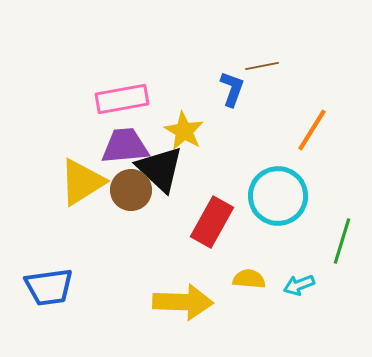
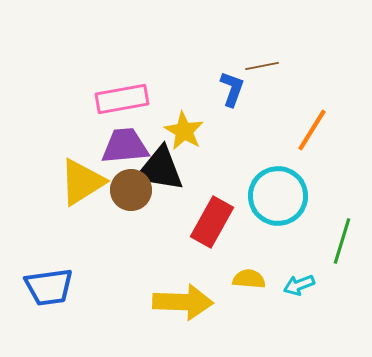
black triangle: rotated 34 degrees counterclockwise
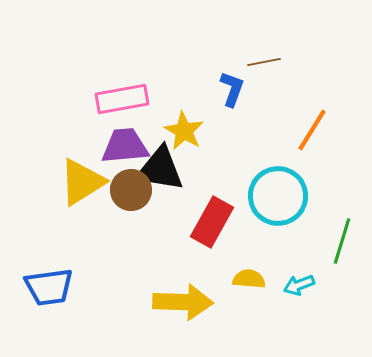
brown line: moved 2 px right, 4 px up
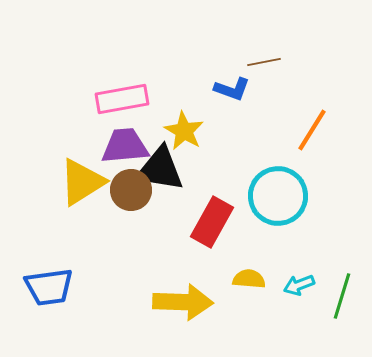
blue L-shape: rotated 90 degrees clockwise
green line: moved 55 px down
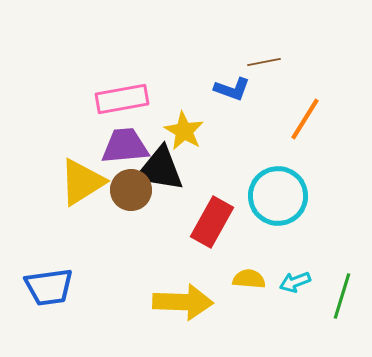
orange line: moved 7 px left, 11 px up
cyan arrow: moved 4 px left, 3 px up
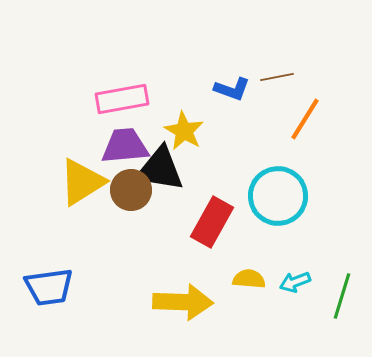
brown line: moved 13 px right, 15 px down
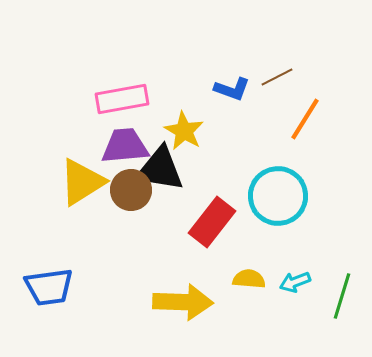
brown line: rotated 16 degrees counterclockwise
red rectangle: rotated 9 degrees clockwise
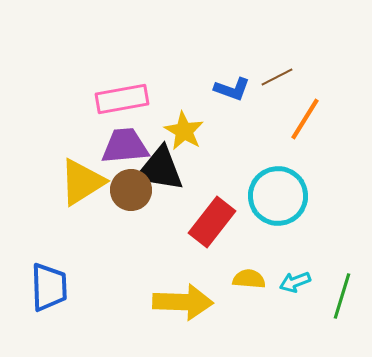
blue trapezoid: rotated 84 degrees counterclockwise
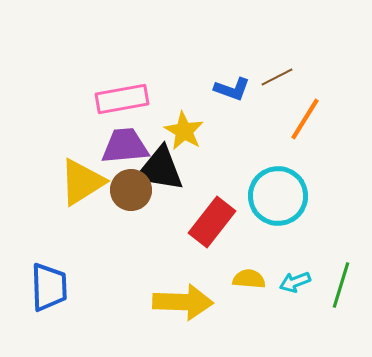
green line: moved 1 px left, 11 px up
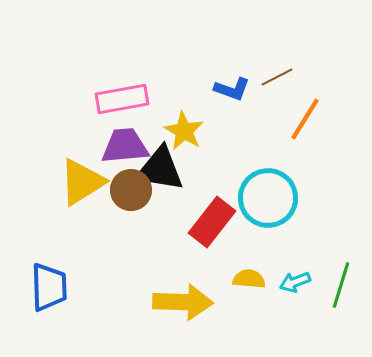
cyan circle: moved 10 px left, 2 px down
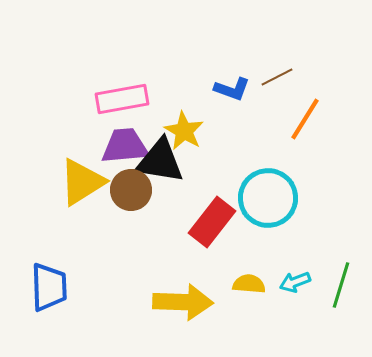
black triangle: moved 8 px up
yellow semicircle: moved 5 px down
